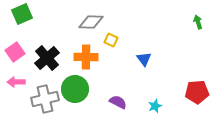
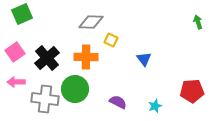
red pentagon: moved 5 px left, 1 px up
gray cross: rotated 20 degrees clockwise
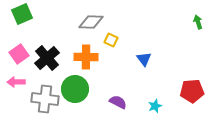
pink square: moved 4 px right, 2 px down
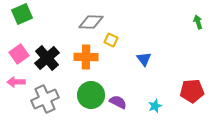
green circle: moved 16 px right, 6 px down
gray cross: rotated 32 degrees counterclockwise
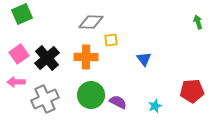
yellow square: rotated 32 degrees counterclockwise
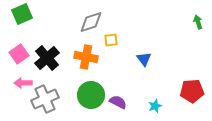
gray diamond: rotated 20 degrees counterclockwise
orange cross: rotated 10 degrees clockwise
pink arrow: moved 7 px right, 1 px down
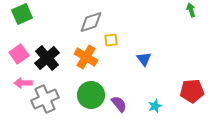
green arrow: moved 7 px left, 12 px up
orange cross: rotated 20 degrees clockwise
purple semicircle: moved 1 px right, 2 px down; rotated 24 degrees clockwise
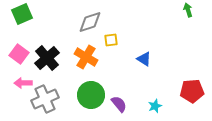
green arrow: moved 3 px left
gray diamond: moved 1 px left
pink square: rotated 18 degrees counterclockwise
blue triangle: rotated 21 degrees counterclockwise
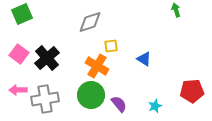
green arrow: moved 12 px left
yellow square: moved 6 px down
orange cross: moved 11 px right, 9 px down
pink arrow: moved 5 px left, 7 px down
gray cross: rotated 16 degrees clockwise
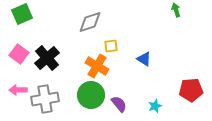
red pentagon: moved 1 px left, 1 px up
